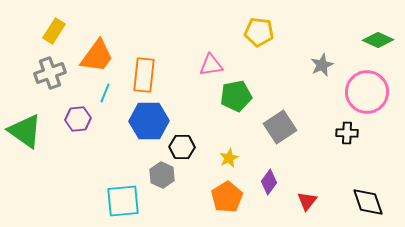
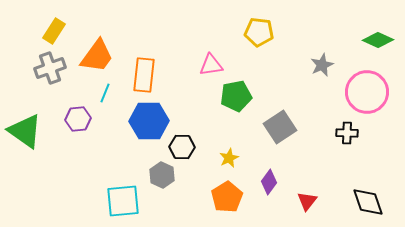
gray cross: moved 5 px up
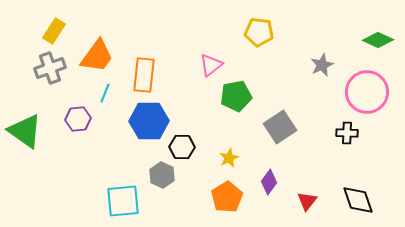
pink triangle: rotated 30 degrees counterclockwise
black diamond: moved 10 px left, 2 px up
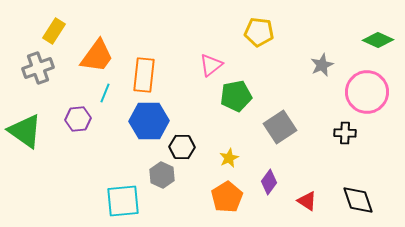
gray cross: moved 12 px left
black cross: moved 2 px left
red triangle: rotated 35 degrees counterclockwise
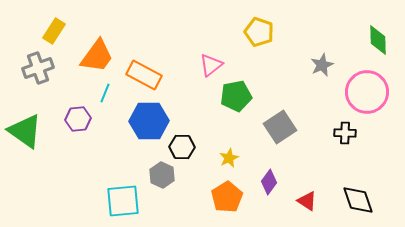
yellow pentagon: rotated 12 degrees clockwise
green diamond: rotated 64 degrees clockwise
orange rectangle: rotated 68 degrees counterclockwise
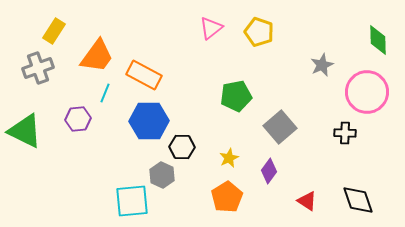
pink triangle: moved 37 px up
gray square: rotated 8 degrees counterclockwise
green triangle: rotated 9 degrees counterclockwise
purple diamond: moved 11 px up
cyan square: moved 9 px right
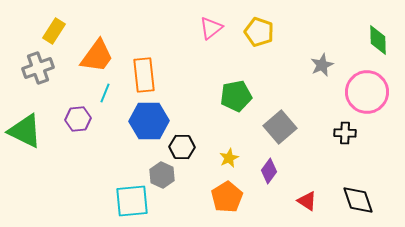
orange rectangle: rotated 56 degrees clockwise
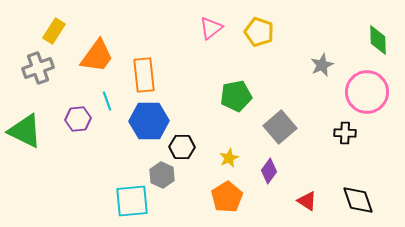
cyan line: moved 2 px right, 8 px down; rotated 42 degrees counterclockwise
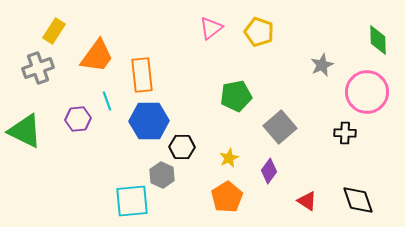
orange rectangle: moved 2 px left
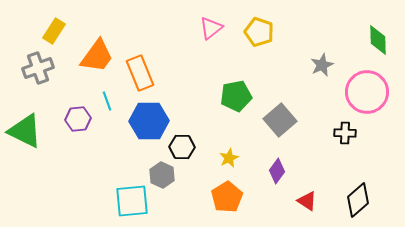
orange rectangle: moved 2 px left, 2 px up; rotated 16 degrees counterclockwise
gray square: moved 7 px up
purple diamond: moved 8 px right
black diamond: rotated 68 degrees clockwise
